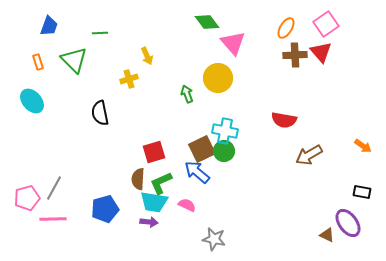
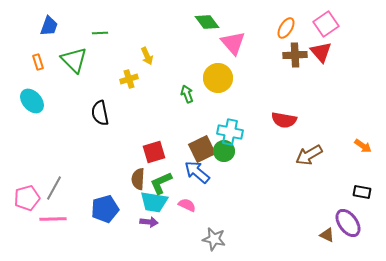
cyan cross: moved 5 px right, 1 px down
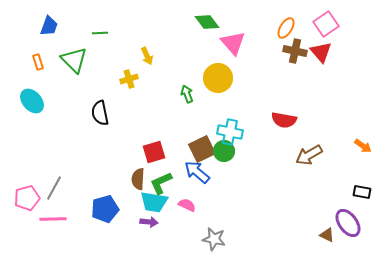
brown cross: moved 4 px up; rotated 15 degrees clockwise
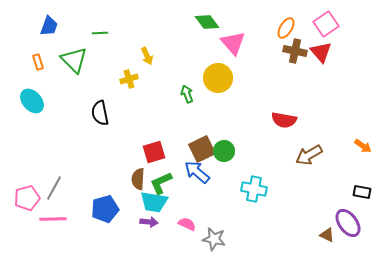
cyan cross: moved 24 px right, 57 px down
pink semicircle: moved 19 px down
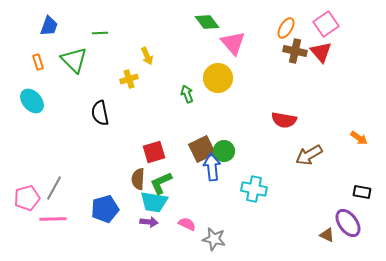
orange arrow: moved 4 px left, 8 px up
blue arrow: moved 15 px right, 5 px up; rotated 44 degrees clockwise
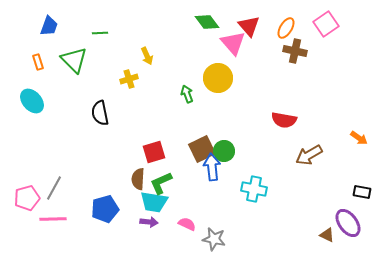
red triangle: moved 72 px left, 26 px up
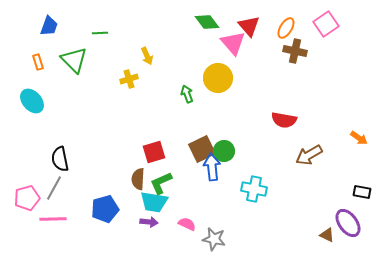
black semicircle: moved 40 px left, 46 px down
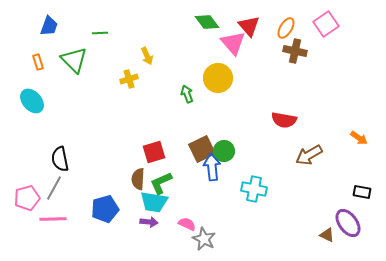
gray star: moved 10 px left; rotated 15 degrees clockwise
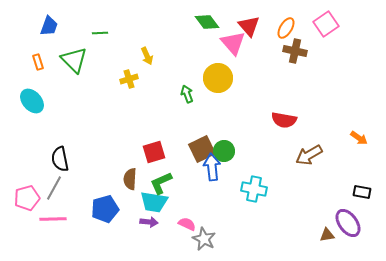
brown semicircle: moved 8 px left
brown triangle: rotated 35 degrees counterclockwise
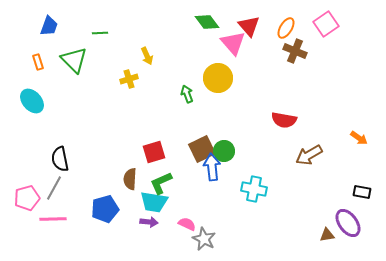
brown cross: rotated 10 degrees clockwise
